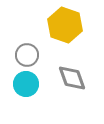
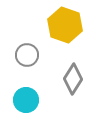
gray diamond: moved 1 px right, 1 px down; rotated 52 degrees clockwise
cyan circle: moved 16 px down
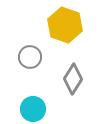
gray circle: moved 3 px right, 2 px down
cyan circle: moved 7 px right, 9 px down
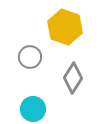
yellow hexagon: moved 2 px down
gray diamond: moved 1 px up
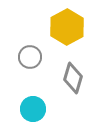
yellow hexagon: moved 2 px right; rotated 12 degrees clockwise
gray diamond: rotated 16 degrees counterclockwise
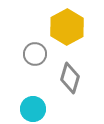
gray circle: moved 5 px right, 3 px up
gray diamond: moved 3 px left
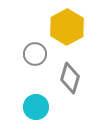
cyan circle: moved 3 px right, 2 px up
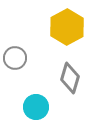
gray circle: moved 20 px left, 4 px down
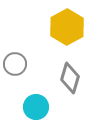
gray circle: moved 6 px down
